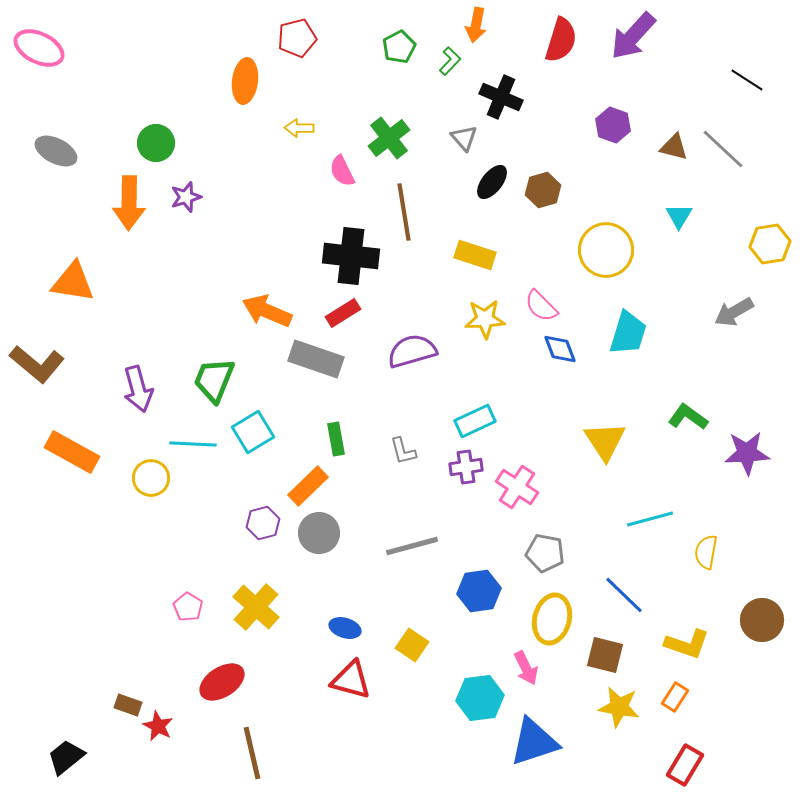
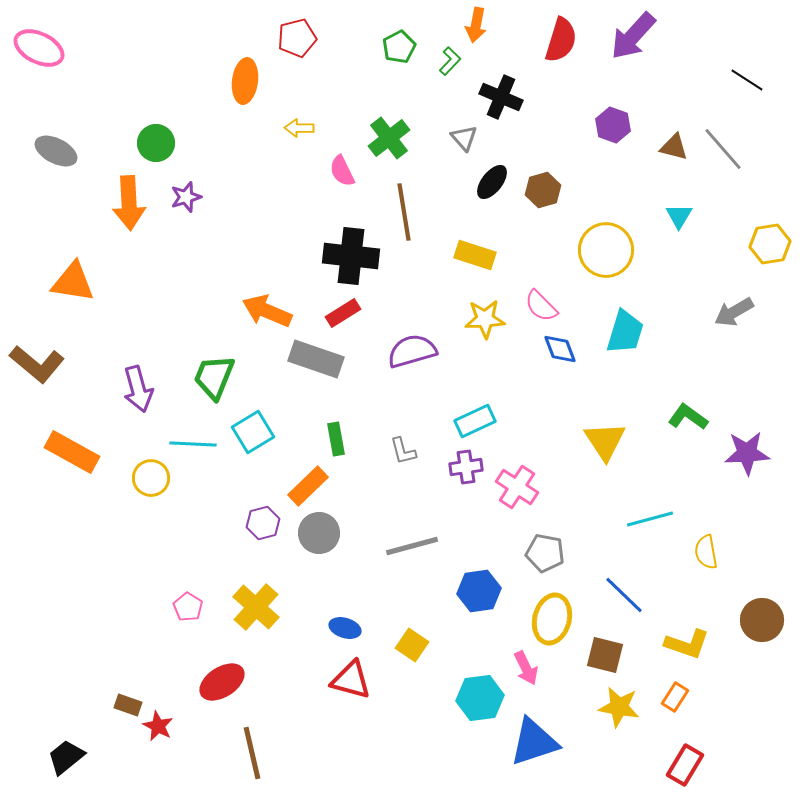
gray line at (723, 149): rotated 6 degrees clockwise
orange arrow at (129, 203): rotated 4 degrees counterclockwise
cyan trapezoid at (628, 333): moved 3 px left, 1 px up
green trapezoid at (214, 380): moved 3 px up
yellow semicircle at (706, 552): rotated 20 degrees counterclockwise
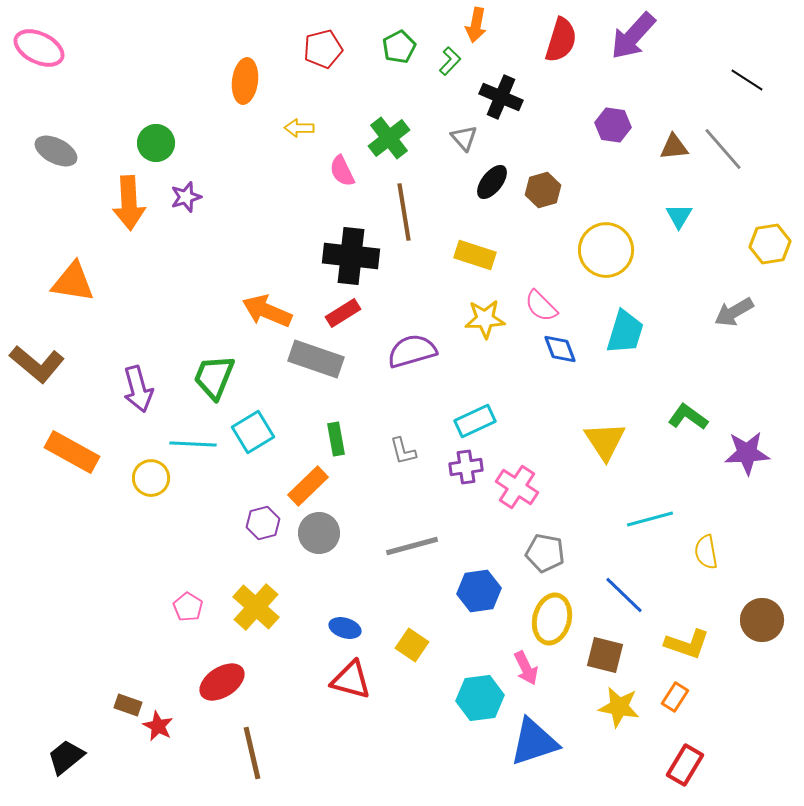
red pentagon at (297, 38): moved 26 px right, 11 px down
purple hexagon at (613, 125): rotated 12 degrees counterclockwise
brown triangle at (674, 147): rotated 20 degrees counterclockwise
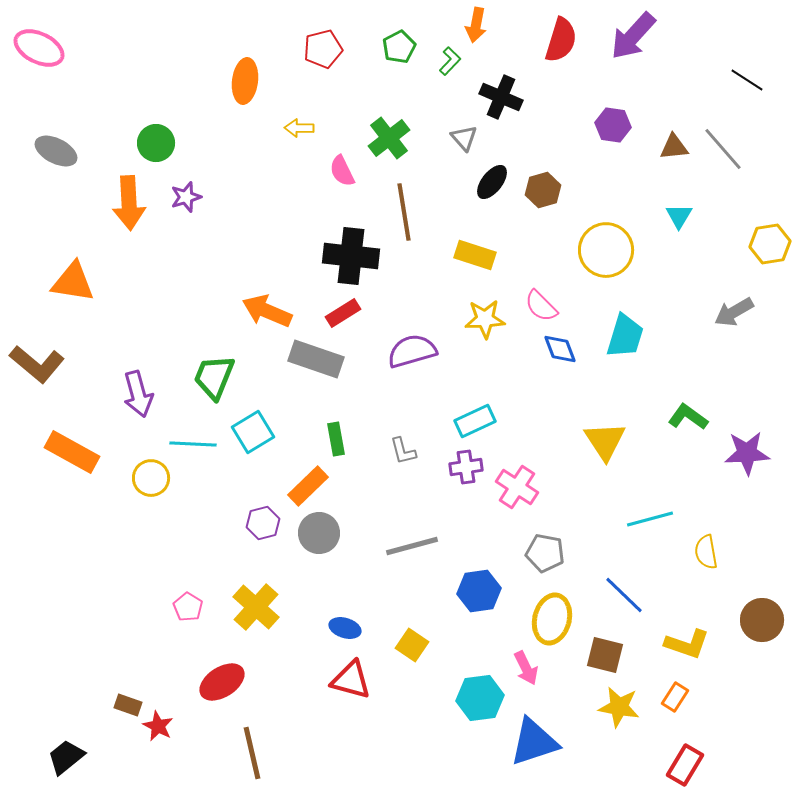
cyan trapezoid at (625, 332): moved 4 px down
purple arrow at (138, 389): moved 5 px down
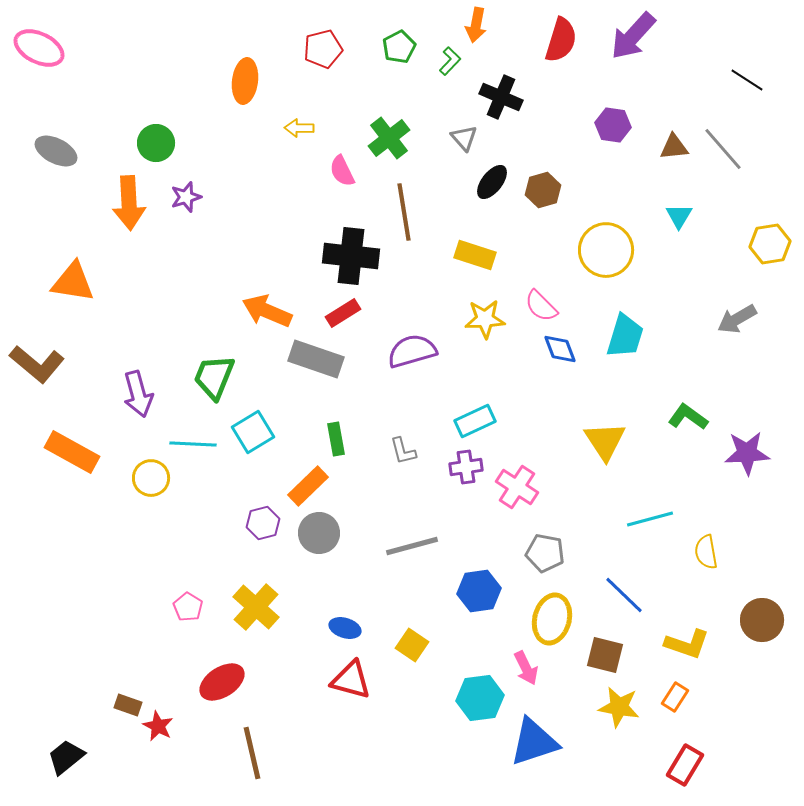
gray arrow at (734, 312): moved 3 px right, 7 px down
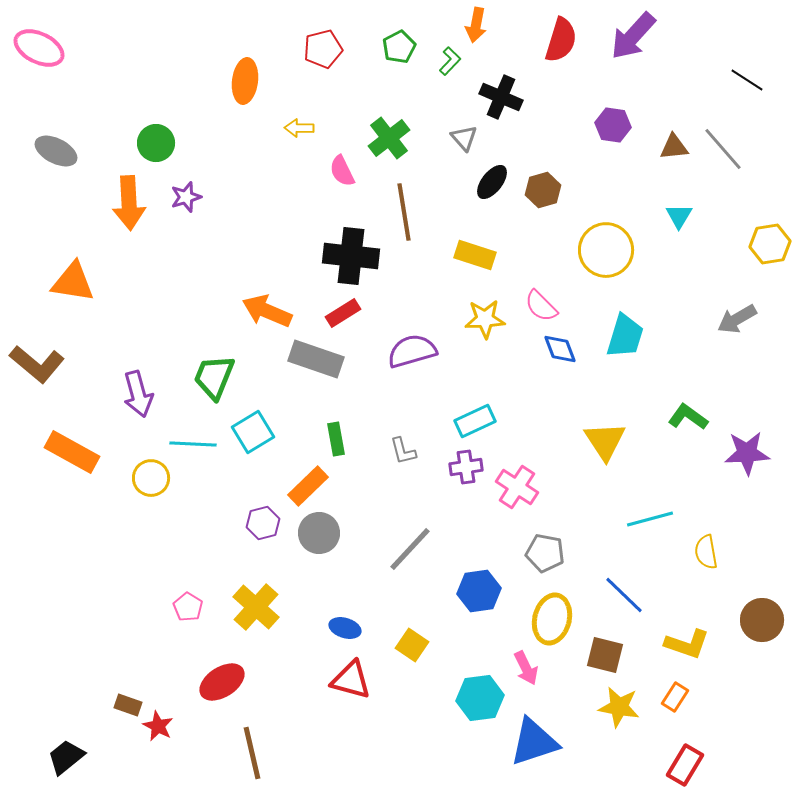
gray line at (412, 546): moved 2 px left, 3 px down; rotated 32 degrees counterclockwise
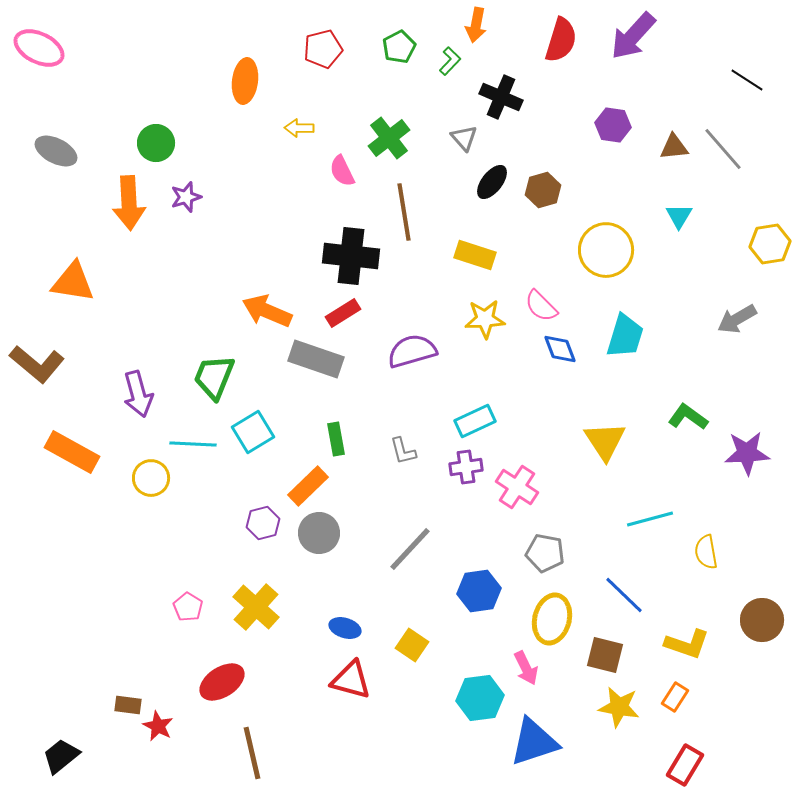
brown rectangle at (128, 705): rotated 12 degrees counterclockwise
black trapezoid at (66, 757): moved 5 px left, 1 px up
